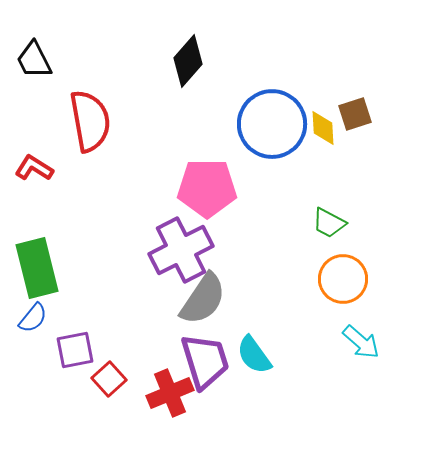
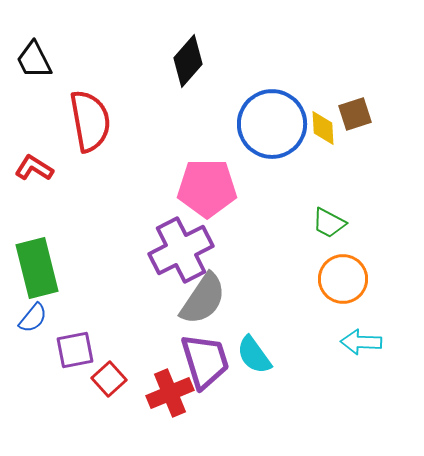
cyan arrow: rotated 141 degrees clockwise
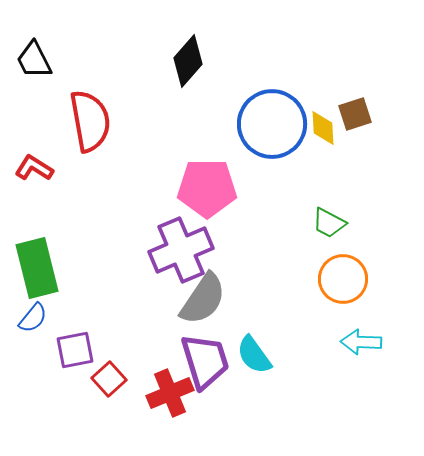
purple cross: rotated 4 degrees clockwise
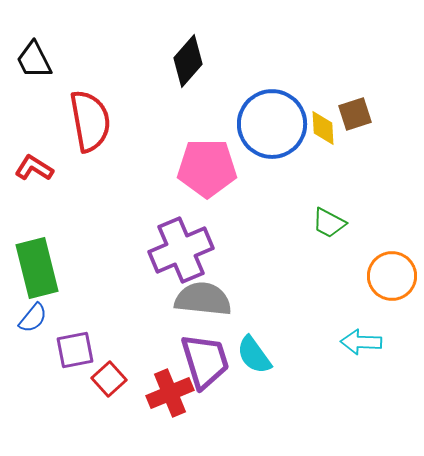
pink pentagon: moved 20 px up
orange circle: moved 49 px right, 3 px up
gray semicircle: rotated 118 degrees counterclockwise
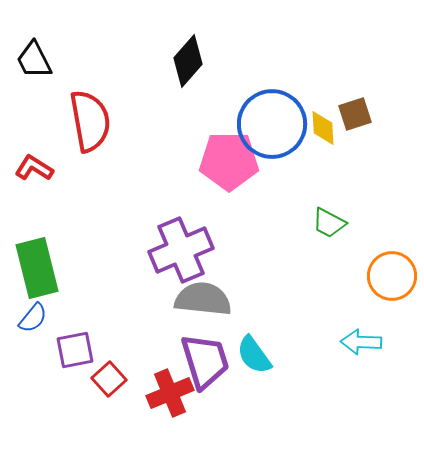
pink pentagon: moved 22 px right, 7 px up
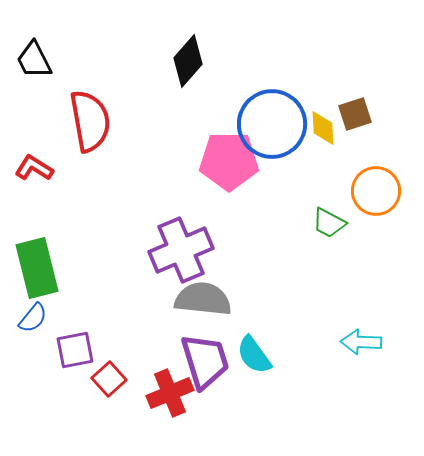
orange circle: moved 16 px left, 85 px up
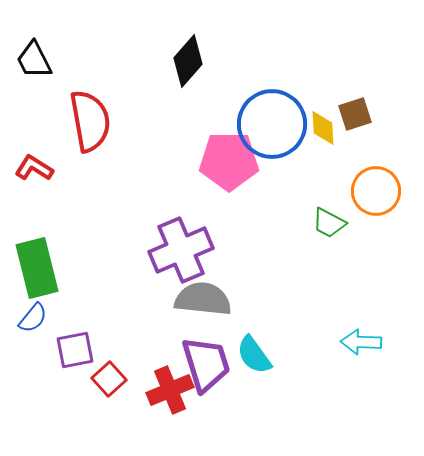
purple trapezoid: moved 1 px right, 3 px down
red cross: moved 3 px up
